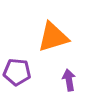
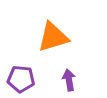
purple pentagon: moved 4 px right, 7 px down
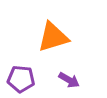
purple arrow: rotated 130 degrees clockwise
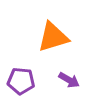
purple pentagon: moved 2 px down
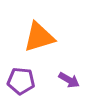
orange triangle: moved 14 px left
